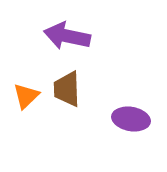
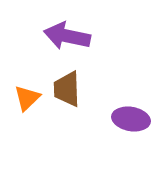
orange triangle: moved 1 px right, 2 px down
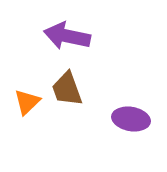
brown trapezoid: rotated 18 degrees counterclockwise
orange triangle: moved 4 px down
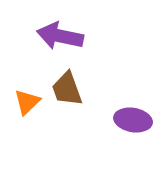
purple arrow: moved 7 px left
purple ellipse: moved 2 px right, 1 px down
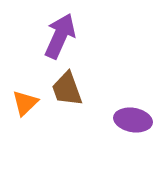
purple arrow: rotated 102 degrees clockwise
orange triangle: moved 2 px left, 1 px down
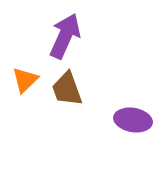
purple arrow: moved 5 px right
orange triangle: moved 23 px up
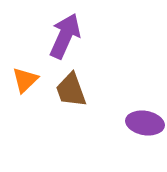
brown trapezoid: moved 4 px right, 1 px down
purple ellipse: moved 12 px right, 3 px down
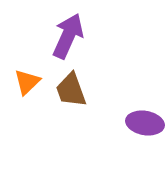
purple arrow: moved 3 px right
orange triangle: moved 2 px right, 2 px down
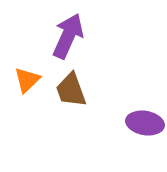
orange triangle: moved 2 px up
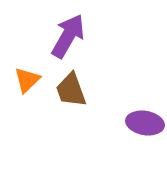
purple arrow: rotated 6 degrees clockwise
